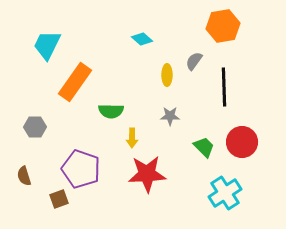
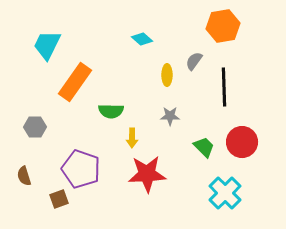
cyan cross: rotated 12 degrees counterclockwise
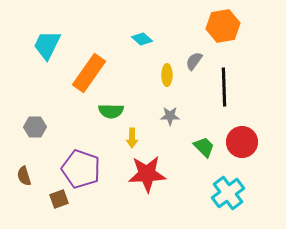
orange rectangle: moved 14 px right, 9 px up
cyan cross: moved 3 px right; rotated 8 degrees clockwise
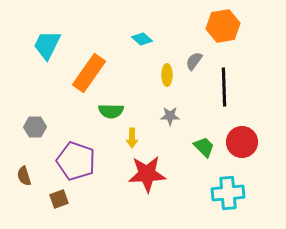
purple pentagon: moved 5 px left, 8 px up
cyan cross: rotated 32 degrees clockwise
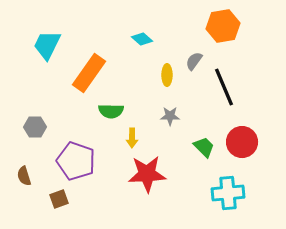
black line: rotated 21 degrees counterclockwise
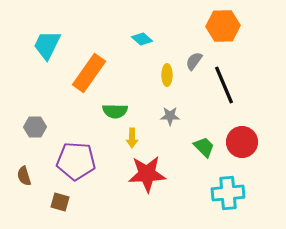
orange hexagon: rotated 8 degrees clockwise
black line: moved 2 px up
green semicircle: moved 4 px right
purple pentagon: rotated 15 degrees counterclockwise
brown square: moved 1 px right, 3 px down; rotated 36 degrees clockwise
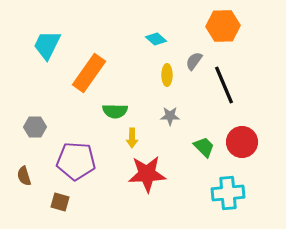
cyan diamond: moved 14 px right
